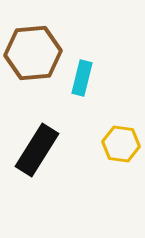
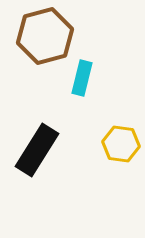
brown hexagon: moved 12 px right, 17 px up; rotated 10 degrees counterclockwise
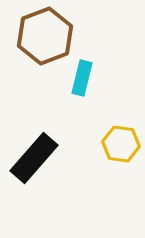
brown hexagon: rotated 6 degrees counterclockwise
black rectangle: moved 3 px left, 8 px down; rotated 9 degrees clockwise
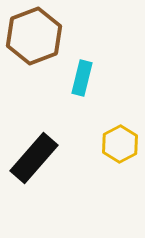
brown hexagon: moved 11 px left
yellow hexagon: moved 1 px left; rotated 24 degrees clockwise
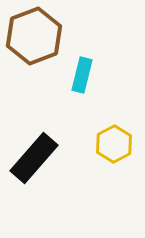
cyan rectangle: moved 3 px up
yellow hexagon: moved 6 px left
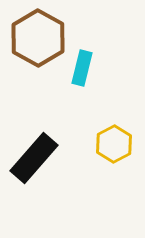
brown hexagon: moved 4 px right, 2 px down; rotated 10 degrees counterclockwise
cyan rectangle: moved 7 px up
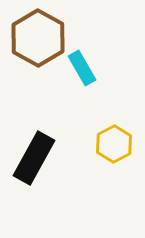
cyan rectangle: rotated 44 degrees counterclockwise
black rectangle: rotated 12 degrees counterclockwise
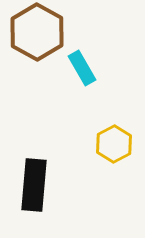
brown hexagon: moved 1 px left, 6 px up
black rectangle: moved 27 px down; rotated 24 degrees counterclockwise
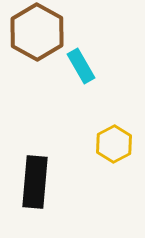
cyan rectangle: moved 1 px left, 2 px up
black rectangle: moved 1 px right, 3 px up
